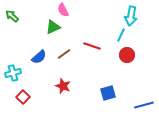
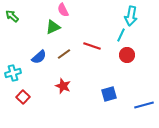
blue square: moved 1 px right, 1 px down
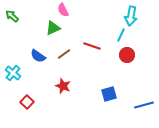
green triangle: moved 1 px down
blue semicircle: moved 1 px left, 1 px up; rotated 77 degrees clockwise
cyan cross: rotated 35 degrees counterclockwise
red square: moved 4 px right, 5 px down
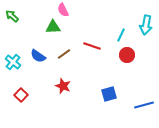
cyan arrow: moved 15 px right, 9 px down
green triangle: moved 1 px up; rotated 21 degrees clockwise
cyan cross: moved 11 px up
red square: moved 6 px left, 7 px up
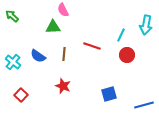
brown line: rotated 48 degrees counterclockwise
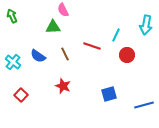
green arrow: rotated 24 degrees clockwise
cyan line: moved 5 px left
brown line: moved 1 px right; rotated 32 degrees counterclockwise
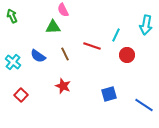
blue line: rotated 48 degrees clockwise
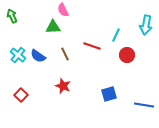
cyan cross: moved 5 px right, 7 px up
blue line: rotated 24 degrees counterclockwise
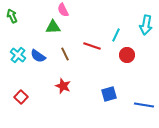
red square: moved 2 px down
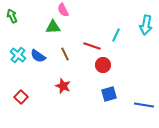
red circle: moved 24 px left, 10 px down
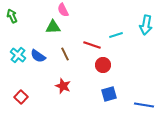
cyan line: rotated 48 degrees clockwise
red line: moved 1 px up
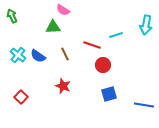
pink semicircle: rotated 32 degrees counterclockwise
